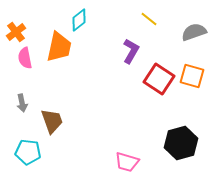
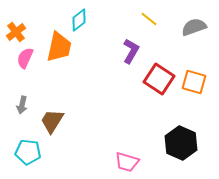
gray semicircle: moved 5 px up
pink semicircle: rotated 35 degrees clockwise
orange square: moved 2 px right, 6 px down
gray arrow: moved 2 px down; rotated 24 degrees clockwise
brown trapezoid: rotated 128 degrees counterclockwise
black hexagon: rotated 20 degrees counterclockwise
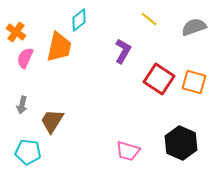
orange cross: rotated 18 degrees counterclockwise
purple L-shape: moved 8 px left
pink trapezoid: moved 1 px right, 11 px up
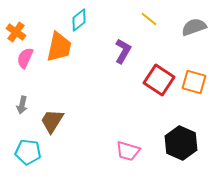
red square: moved 1 px down
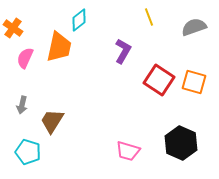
yellow line: moved 2 px up; rotated 30 degrees clockwise
orange cross: moved 3 px left, 4 px up
cyan pentagon: rotated 10 degrees clockwise
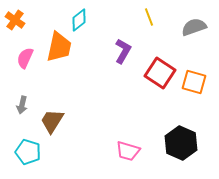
orange cross: moved 2 px right, 8 px up
red square: moved 1 px right, 7 px up
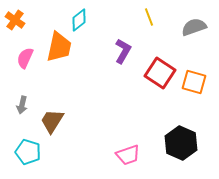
pink trapezoid: moved 4 px down; rotated 35 degrees counterclockwise
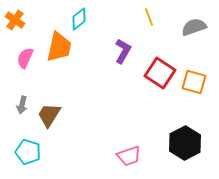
cyan diamond: moved 1 px up
brown trapezoid: moved 3 px left, 6 px up
black hexagon: moved 4 px right; rotated 8 degrees clockwise
pink trapezoid: moved 1 px right, 1 px down
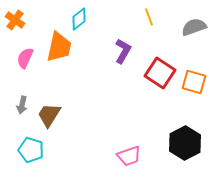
cyan pentagon: moved 3 px right, 2 px up
